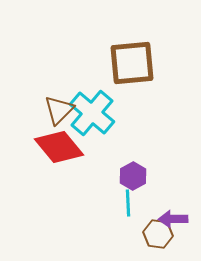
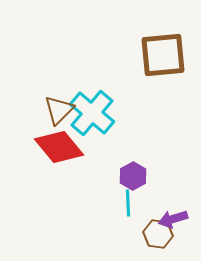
brown square: moved 31 px right, 8 px up
purple arrow: rotated 16 degrees counterclockwise
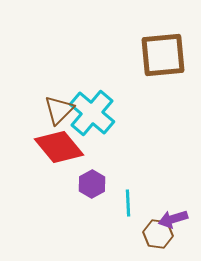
purple hexagon: moved 41 px left, 8 px down
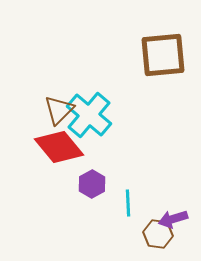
cyan cross: moved 3 px left, 2 px down
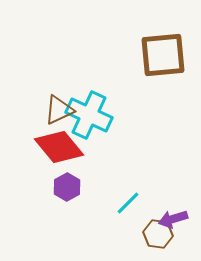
brown triangle: rotated 20 degrees clockwise
cyan cross: rotated 15 degrees counterclockwise
purple hexagon: moved 25 px left, 3 px down
cyan line: rotated 48 degrees clockwise
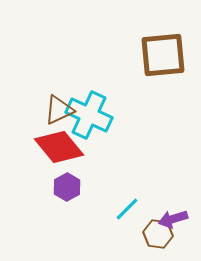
cyan line: moved 1 px left, 6 px down
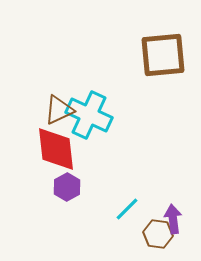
red diamond: moved 3 px left, 2 px down; rotated 33 degrees clockwise
purple arrow: rotated 100 degrees clockwise
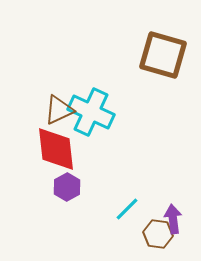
brown square: rotated 21 degrees clockwise
cyan cross: moved 2 px right, 3 px up
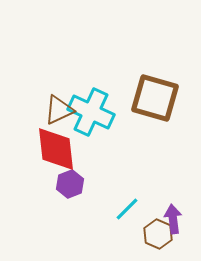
brown square: moved 8 px left, 43 px down
purple hexagon: moved 3 px right, 3 px up; rotated 8 degrees clockwise
brown hexagon: rotated 16 degrees clockwise
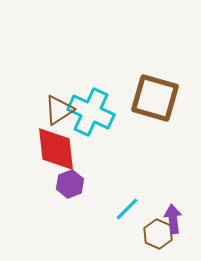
brown triangle: rotated 8 degrees counterclockwise
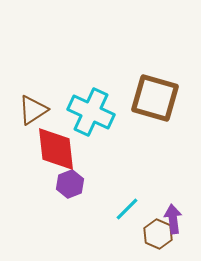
brown triangle: moved 26 px left
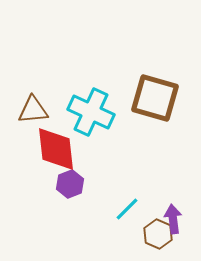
brown triangle: rotated 28 degrees clockwise
